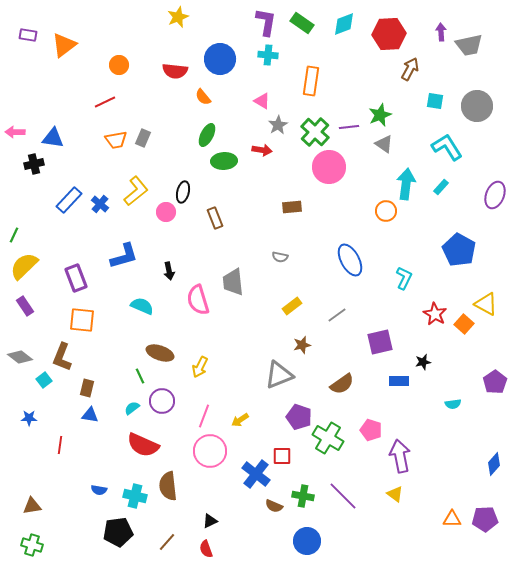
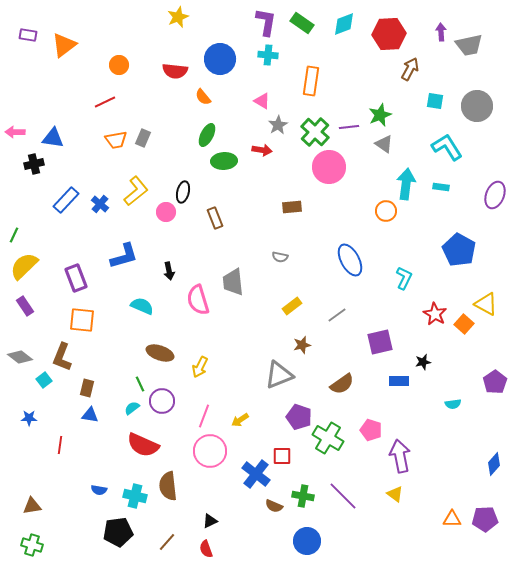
cyan rectangle at (441, 187): rotated 56 degrees clockwise
blue rectangle at (69, 200): moved 3 px left
green line at (140, 376): moved 8 px down
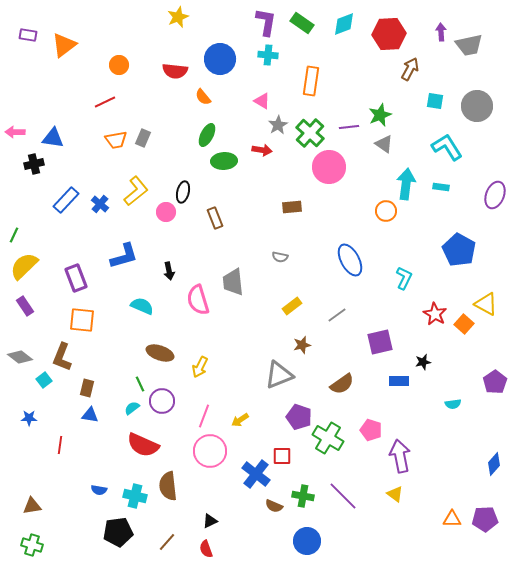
green cross at (315, 132): moved 5 px left, 1 px down
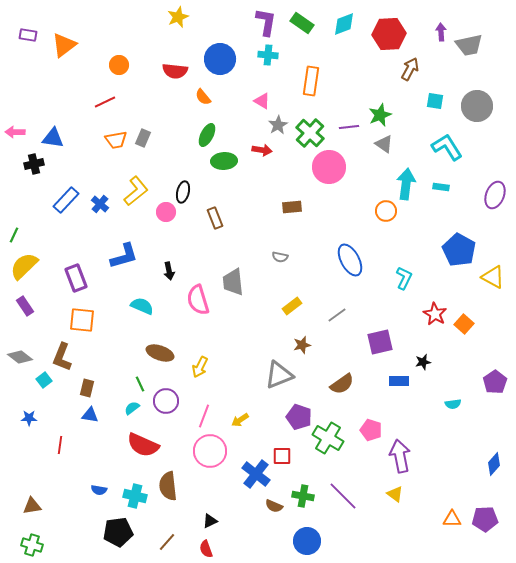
yellow triangle at (486, 304): moved 7 px right, 27 px up
purple circle at (162, 401): moved 4 px right
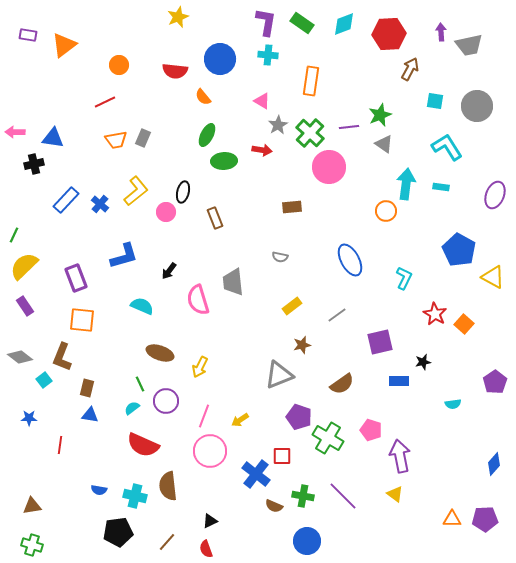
black arrow at (169, 271): rotated 48 degrees clockwise
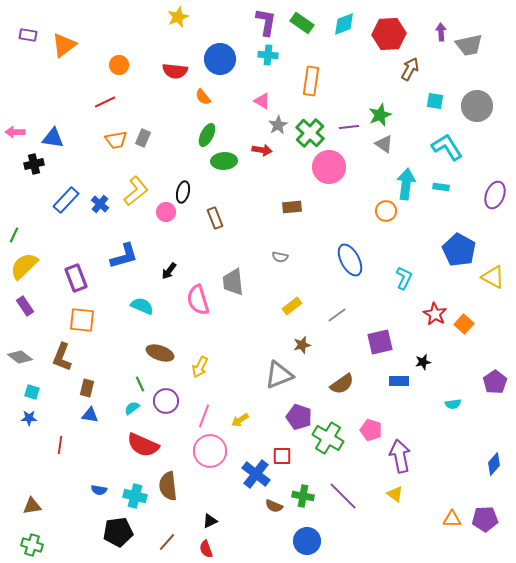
cyan square at (44, 380): moved 12 px left, 12 px down; rotated 35 degrees counterclockwise
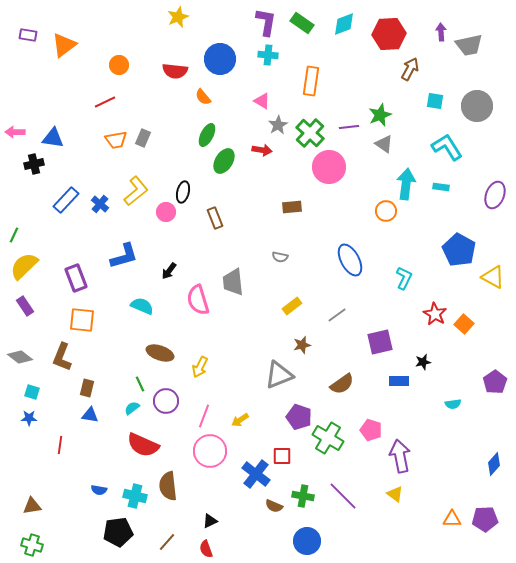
green ellipse at (224, 161): rotated 55 degrees counterclockwise
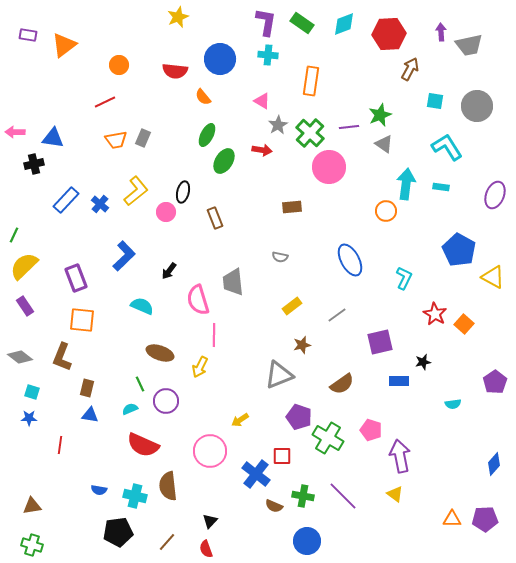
blue L-shape at (124, 256): rotated 28 degrees counterclockwise
cyan semicircle at (132, 408): moved 2 px left, 1 px down; rotated 14 degrees clockwise
pink line at (204, 416): moved 10 px right, 81 px up; rotated 20 degrees counterclockwise
black triangle at (210, 521): rotated 21 degrees counterclockwise
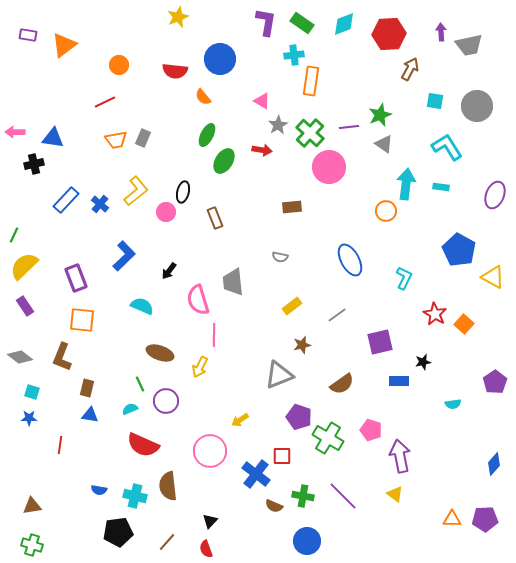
cyan cross at (268, 55): moved 26 px right; rotated 12 degrees counterclockwise
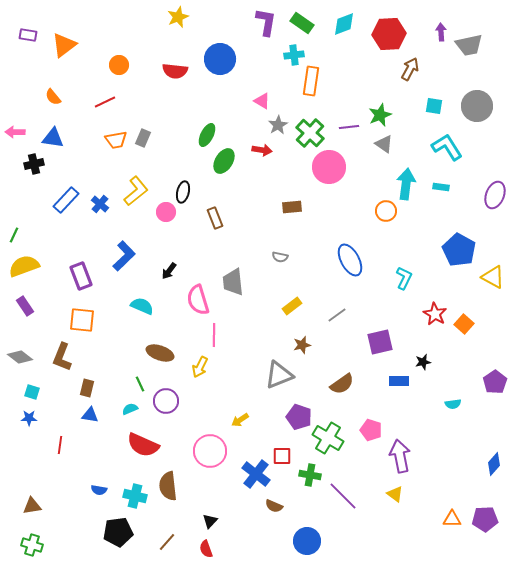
orange semicircle at (203, 97): moved 150 px left
cyan square at (435, 101): moved 1 px left, 5 px down
yellow semicircle at (24, 266): rotated 24 degrees clockwise
purple rectangle at (76, 278): moved 5 px right, 2 px up
green cross at (303, 496): moved 7 px right, 21 px up
